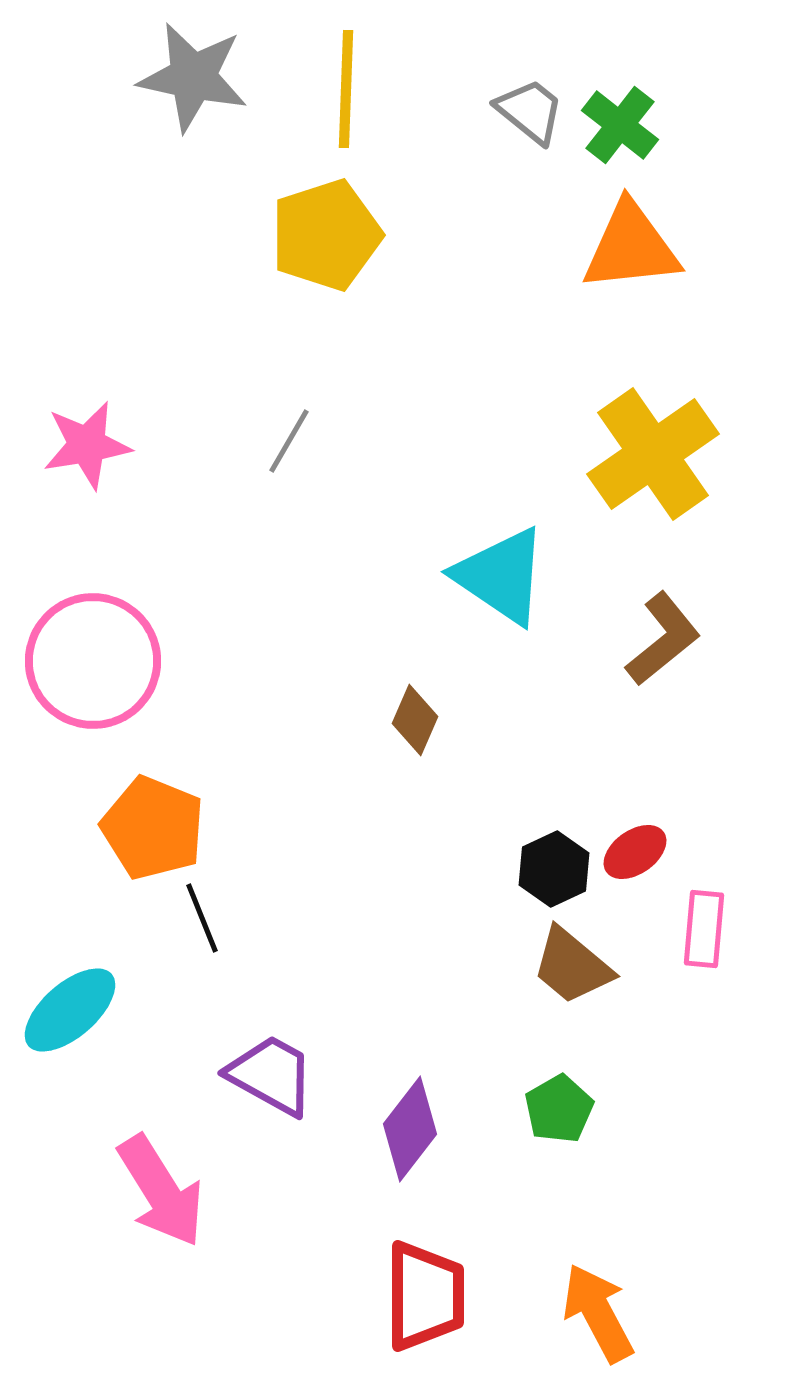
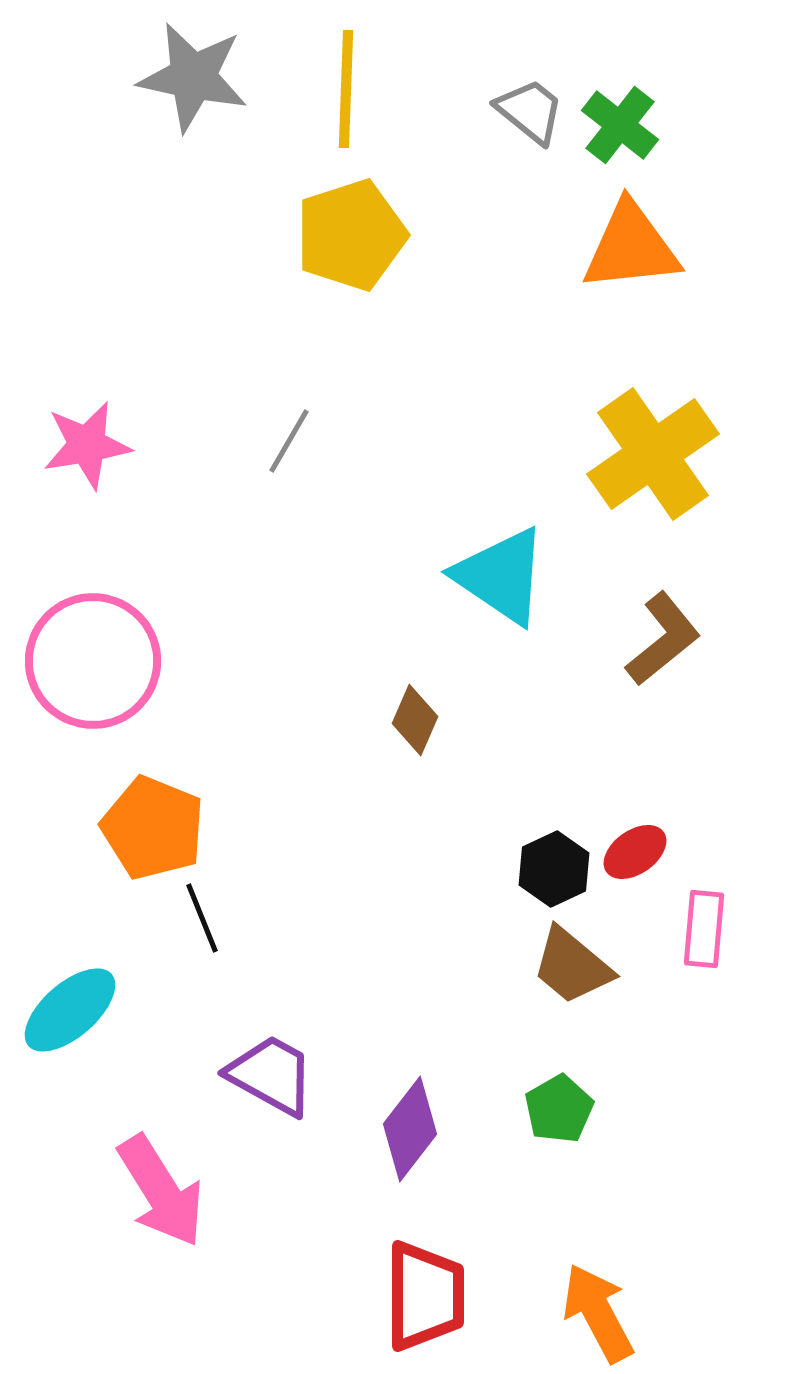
yellow pentagon: moved 25 px right
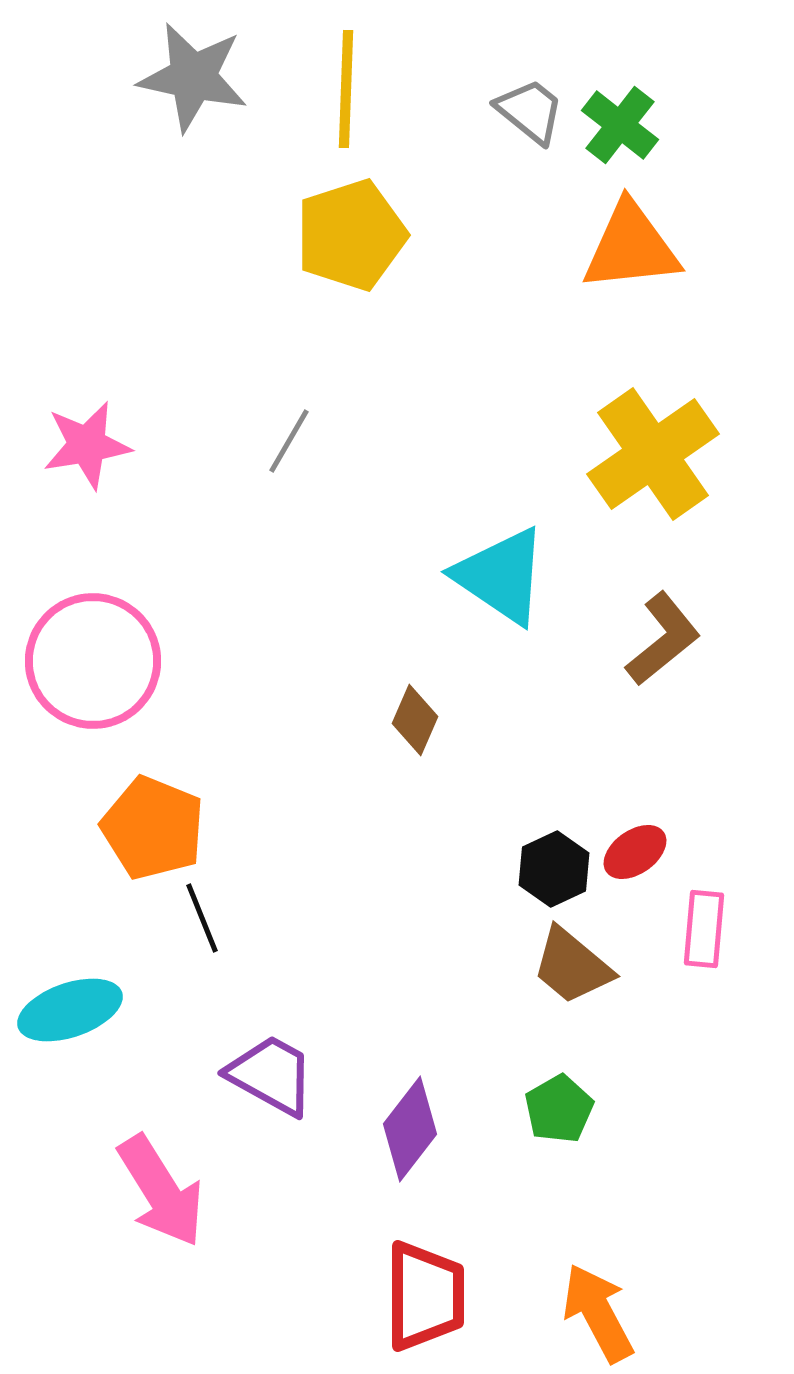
cyan ellipse: rotated 22 degrees clockwise
